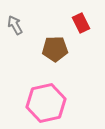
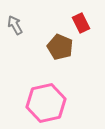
brown pentagon: moved 5 px right, 2 px up; rotated 25 degrees clockwise
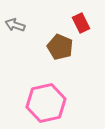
gray arrow: rotated 42 degrees counterclockwise
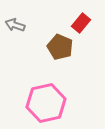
red rectangle: rotated 66 degrees clockwise
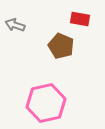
red rectangle: moved 1 px left, 4 px up; rotated 60 degrees clockwise
brown pentagon: moved 1 px right, 1 px up
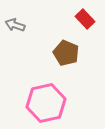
red rectangle: moved 5 px right; rotated 36 degrees clockwise
brown pentagon: moved 5 px right, 7 px down
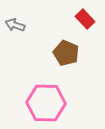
pink hexagon: rotated 15 degrees clockwise
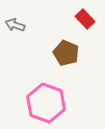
pink hexagon: rotated 18 degrees clockwise
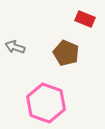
red rectangle: rotated 24 degrees counterclockwise
gray arrow: moved 22 px down
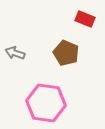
gray arrow: moved 6 px down
pink hexagon: rotated 12 degrees counterclockwise
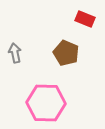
gray arrow: rotated 60 degrees clockwise
pink hexagon: rotated 6 degrees counterclockwise
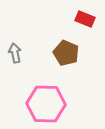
pink hexagon: moved 1 px down
